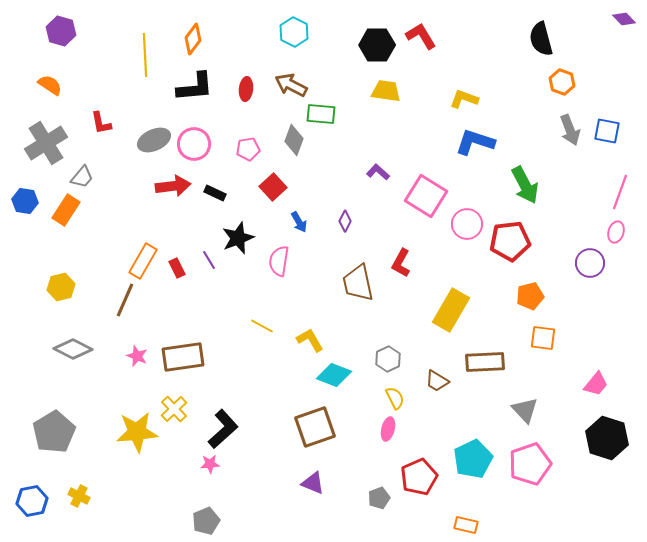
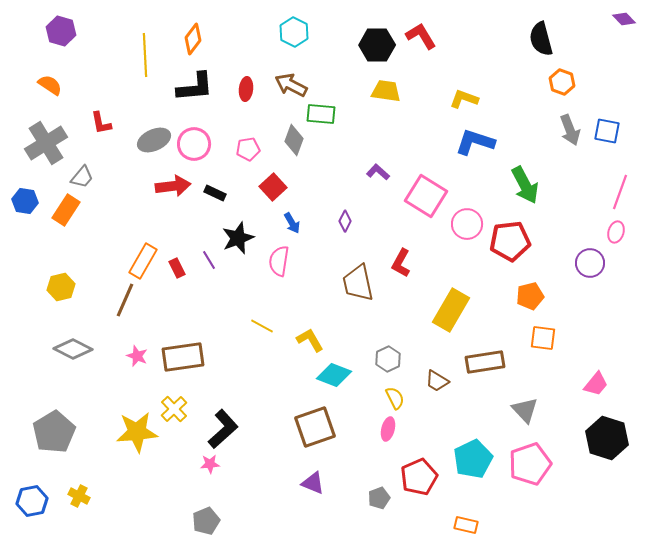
blue arrow at (299, 222): moved 7 px left, 1 px down
brown rectangle at (485, 362): rotated 6 degrees counterclockwise
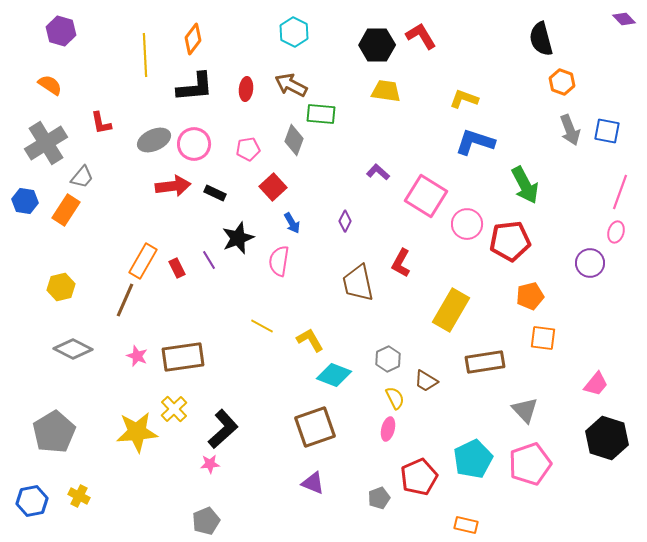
brown trapezoid at (437, 381): moved 11 px left
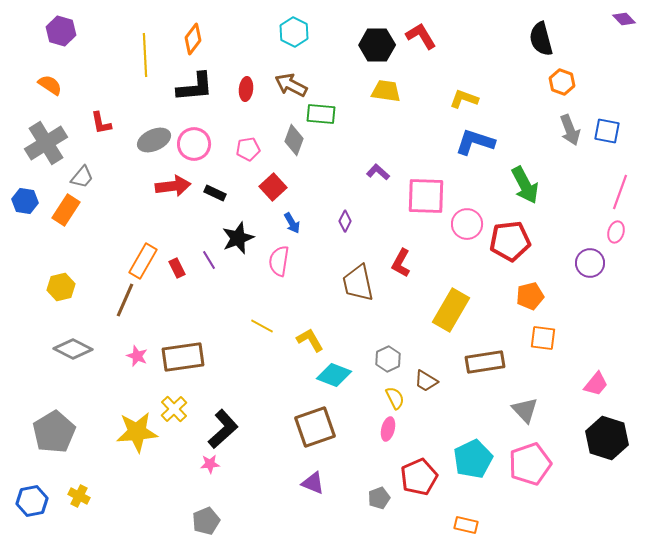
pink square at (426, 196): rotated 30 degrees counterclockwise
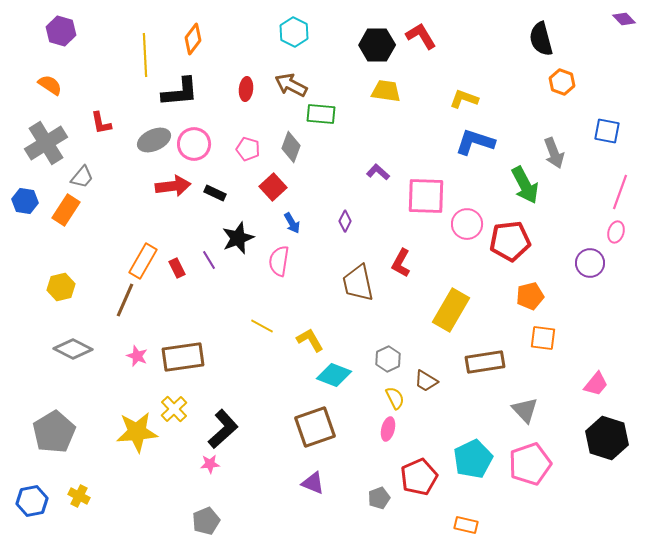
black L-shape at (195, 87): moved 15 px left, 5 px down
gray arrow at (570, 130): moved 16 px left, 23 px down
gray diamond at (294, 140): moved 3 px left, 7 px down
pink pentagon at (248, 149): rotated 25 degrees clockwise
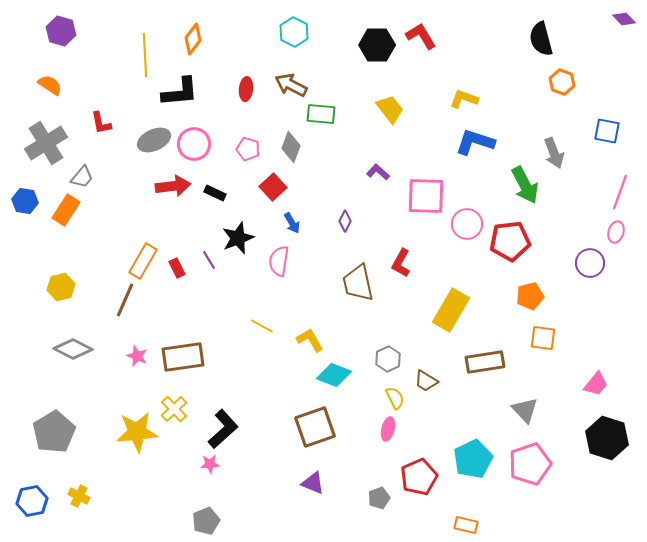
yellow trapezoid at (386, 91): moved 4 px right, 18 px down; rotated 44 degrees clockwise
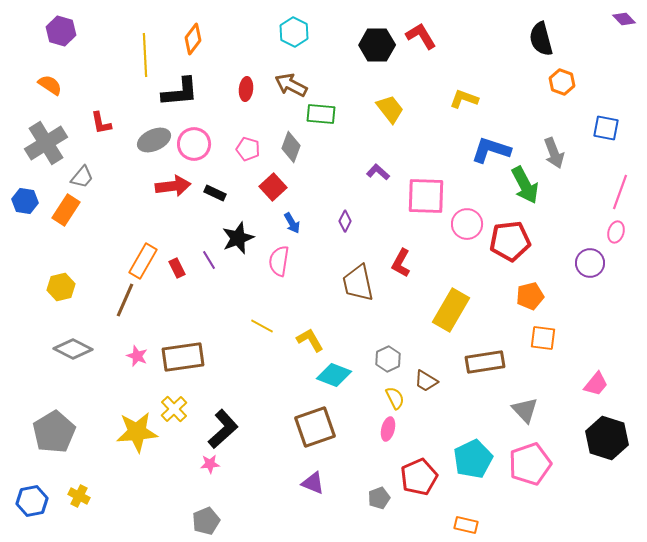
blue square at (607, 131): moved 1 px left, 3 px up
blue L-shape at (475, 142): moved 16 px right, 8 px down
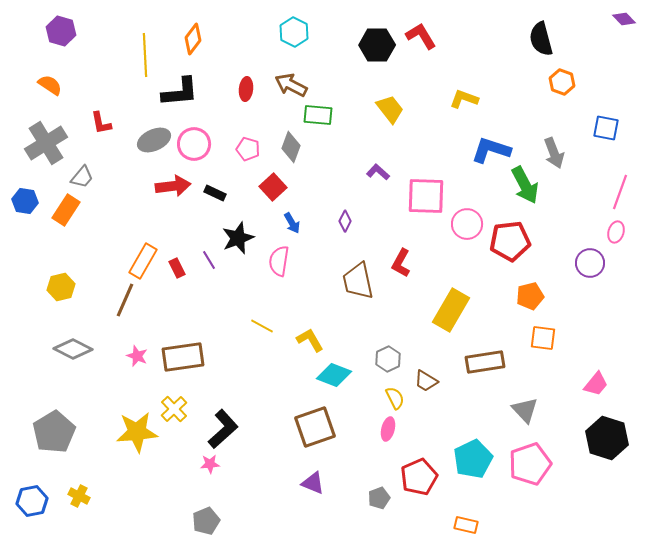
green rectangle at (321, 114): moved 3 px left, 1 px down
brown trapezoid at (358, 283): moved 2 px up
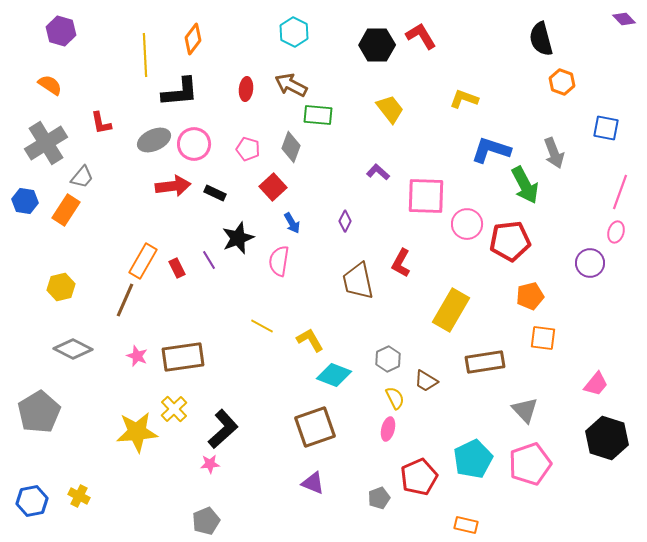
gray pentagon at (54, 432): moved 15 px left, 20 px up
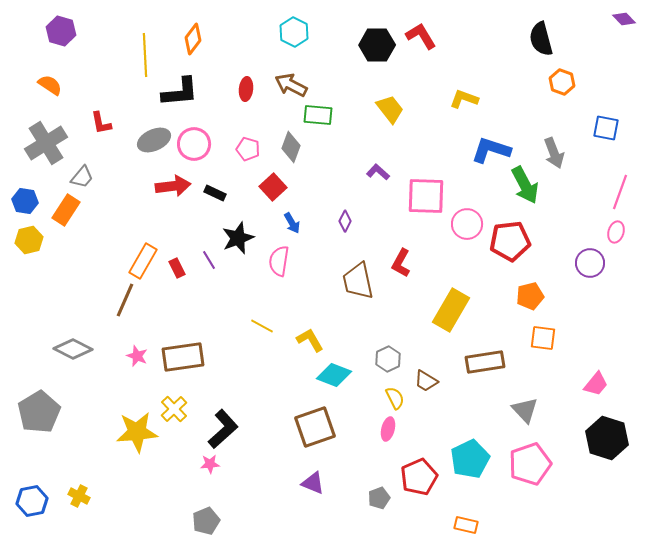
yellow hexagon at (61, 287): moved 32 px left, 47 px up
cyan pentagon at (473, 459): moved 3 px left
